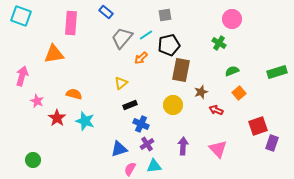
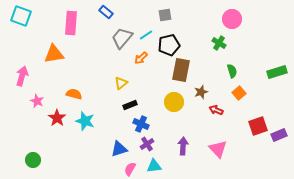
green semicircle: rotated 96 degrees clockwise
yellow circle: moved 1 px right, 3 px up
purple rectangle: moved 7 px right, 8 px up; rotated 49 degrees clockwise
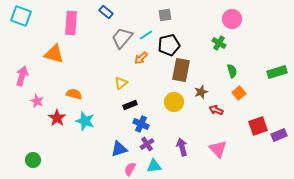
orange triangle: rotated 25 degrees clockwise
purple arrow: moved 1 px left, 1 px down; rotated 18 degrees counterclockwise
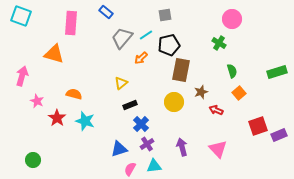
blue cross: rotated 21 degrees clockwise
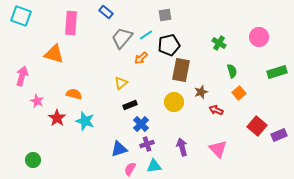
pink circle: moved 27 px right, 18 px down
red square: moved 1 px left; rotated 30 degrees counterclockwise
purple cross: rotated 16 degrees clockwise
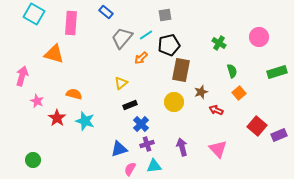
cyan square: moved 13 px right, 2 px up; rotated 10 degrees clockwise
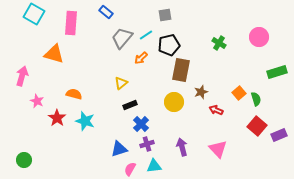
green semicircle: moved 24 px right, 28 px down
green circle: moved 9 px left
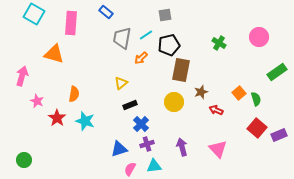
gray trapezoid: rotated 30 degrees counterclockwise
green rectangle: rotated 18 degrees counterclockwise
orange semicircle: rotated 84 degrees clockwise
red square: moved 2 px down
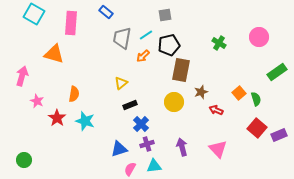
orange arrow: moved 2 px right, 2 px up
